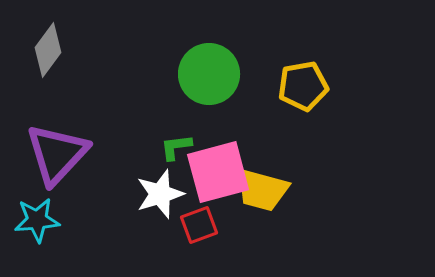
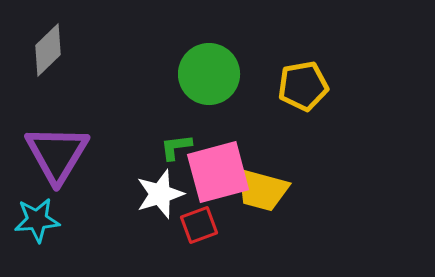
gray diamond: rotated 10 degrees clockwise
purple triangle: rotated 12 degrees counterclockwise
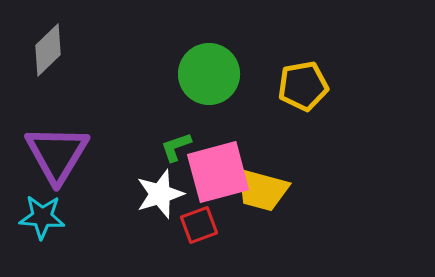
green L-shape: rotated 12 degrees counterclockwise
cyan star: moved 5 px right, 3 px up; rotated 9 degrees clockwise
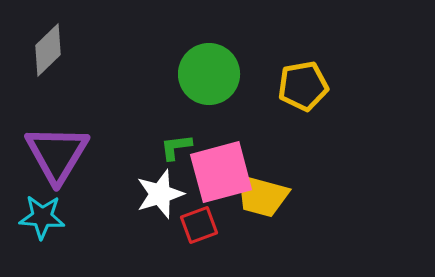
green L-shape: rotated 12 degrees clockwise
pink square: moved 3 px right
yellow trapezoid: moved 6 px down
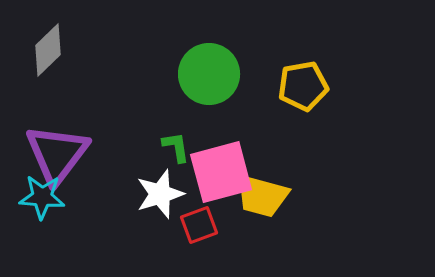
green L-shape: rotated 88 degrees clockwise
purple triangle: rotated 6 degrees clockwise
cyan star: moved 20 px up
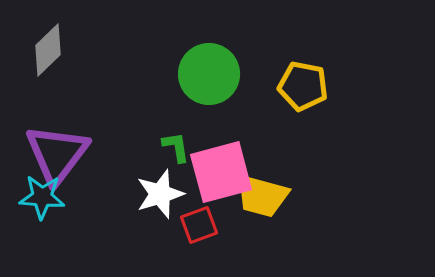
yellow pentagon: rotated 21 degrees clockwise
